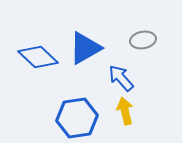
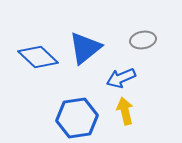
blue triangle: rotated 9 degrees counterclockwise
blue arrow: rotated 72 degrees counterclockwise
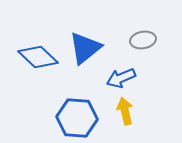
blue hexagon: rotated 12 degrees clockwise
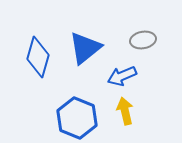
blue diamond: rotated 63 degrees clockwise
blue arrow: moved 1 px right, 2 px up
blue hexagon: rotated 18 degrees clockwise
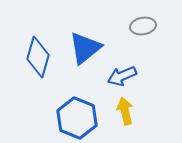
gray ellipse: moved 14 px up
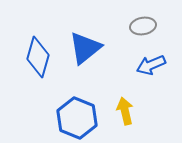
blue arrow: moved 29 px right, 11 px up
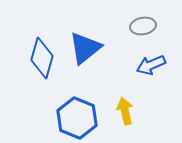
blue diamond: moved 4 px right, 1 px down
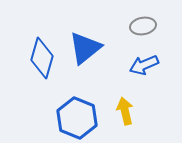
blue arrow: moved 7 px left
